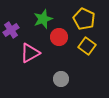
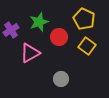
green star: moved 4 px left, 3 px down
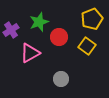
yellow pentagon: moved 8 px right; rotated 25 degrees clockwise
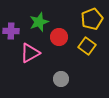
purple cross: moved 1 px down; rotated 35 degrees clockwise
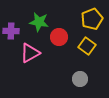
green star: rotated 30 degrees clockwise
gray circle: moved 19 px right
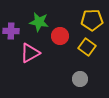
yellow pentagon: moved 1 px down; rotated 20 degrees clockwise
red circle: moved 1 px right, 1 px up
yellow square: moved 1 px down
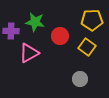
green star: moved 4 px left
pink triangle: moved 1 px left
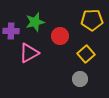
green star: rotated 24 degrees counterclockwise
yellow square: moved 1 px left, 7 px down; rotated 12 degrees clockwise
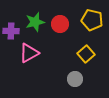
yellow pentagon: rotated 15 degrees clockwise
red circle: moved 12 px up
gray circle: moved 5 px left
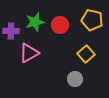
red circle: moved 1 px down
